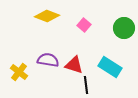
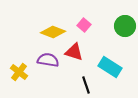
yellow diamond: moved 6 px right, 16 px down
green circle: moved 1 px right, 2 px up
red triangle: moved 13 px up
black line: rotated 12 degrees counterclockwise
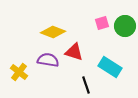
pink square: moved 18 px right, 2 px up; rotated 32 degrees clockwise
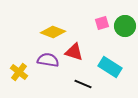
black line: moved 3 px left, 1 px up; rotated 48 degrees counterclockwise
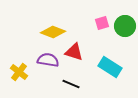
black line: moved 12 px left
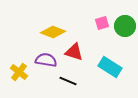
purple semicircle: moved 2 px left
black line: moved 3 px left, 3 px up
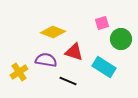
green circle: moved 4 px left, 13 px down
cyan rectangle: moved 6 px left
yellow cross: rotated 18 degrees clockwise
